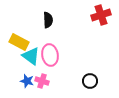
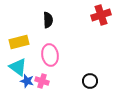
yellow rectangle: rotated 42 degrees counterclockwise
cyan triangle: moved 13 px left, 11 px down
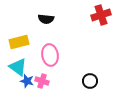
black semicircle: moved 2 px left, 1 px up; rotated 98 degrees clockwise
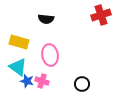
yellow rectangle: rotated 30 degrees clockwise
black circle: moved 8 px left, 3 px down
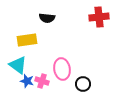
red cross: moved 2 px left, 2 px down; rotated 12 degrees clockwise
black semicircle: moved 1 px right, 1 px up
yellow rectangle: moved 8 px right, 2 px up; rotated 24 degrees counterclockwise
pink ellipse: moved 12 px right, 14 px down
cyan triangle: moved 2 px up
black circle: moved 1 px right
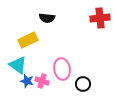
red cross: moved 1 px right, 1 px down
yellow rectangle: moved 1 px right; rotated 18 degrees counterclockwise
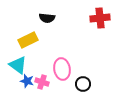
pink cross: moved 1 px down
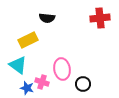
blue star: moved 7 px down
